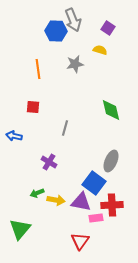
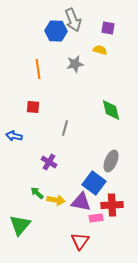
purple square: rotated 24 degrees counterclockwise
green arrow: rotated 64 degrees clockwise
green triangle: moved 4 px up
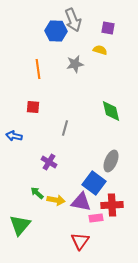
green diamond: moved 1 px down
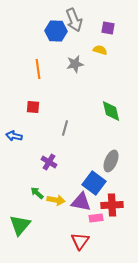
gray arrow: moved 1 px right
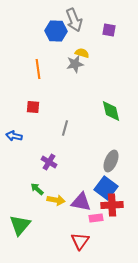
purple square: moved 1 px right, 2 px down
yellow semicircle: moved 18 px left, 3 px down
blue square: moved 12 px right, 5 px down
green arrow: moved 4 px up
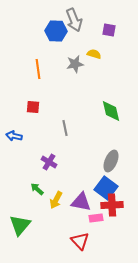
yellow semicircle: moved 12 px right, 1 px down
gray line: rotated 28 degrees counterclockwise
yellow arrow: rotated 108 degrees clockwise
red triangle: rotated 18 degrees counterclockwise
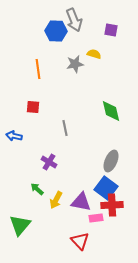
purple square: moved 2 px right
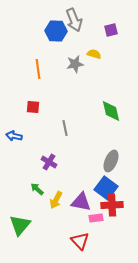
purple square: rotated 24 degrees counterclockwise
